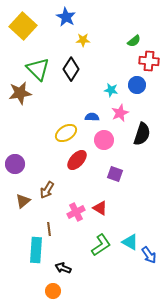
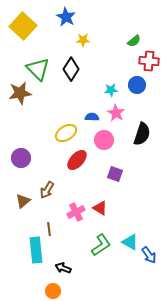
cyan star: rotated 16 degrees counterclockwise
pink star: moved 4 px left; rotated 18 degrees counterclockwise
purple circle: moved 6 px right, 6 px up
cyan rectangle: rotated 10 degrees counterclockwise
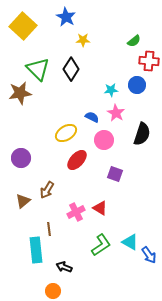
blue semicircle: rotated 24 degrees clockwise
black arrow: moved 1 px right, 1 px up
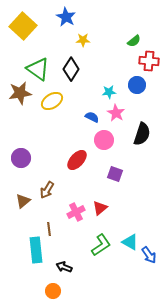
green triangle: rotated 10 degrees counterclockwise
cyan star: moved 2 px left, 2 px down
yellow ellipse: moved 14 px left, 32 px up
red triangle: rotated 49 degrees clockwise
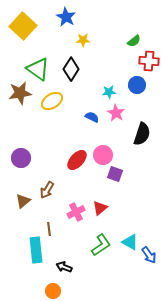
pink circle: moved 1 px left, 15 px down
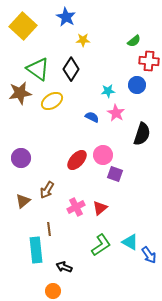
cyan star: moved 1 px left, 1 px up
pink cross: moved 5 px up
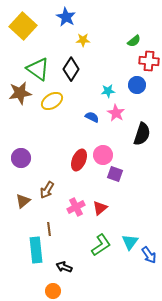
red ellipse: moved 2 px right; rotated 20 degrees counterclockwise
cyan triangle: rotated 36 degrees clockwise
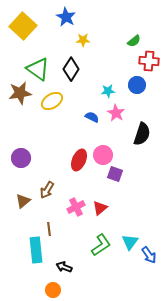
orange circle: moved 1 px up
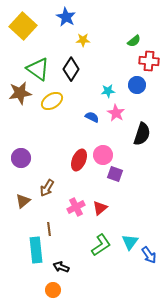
brown arrow: moved 2 px up
black arrow: moved 3 px left
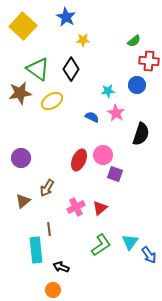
black semicircle: moved 1 px left
